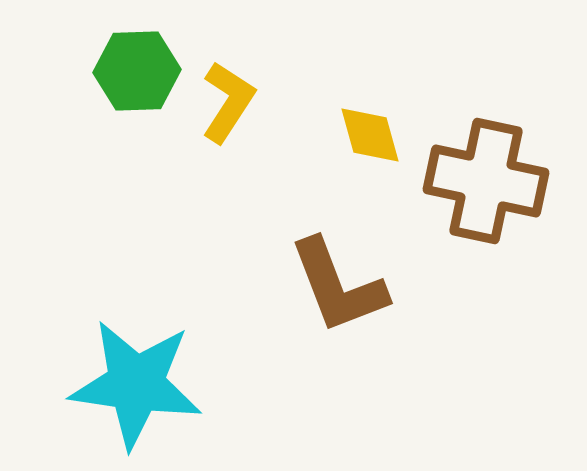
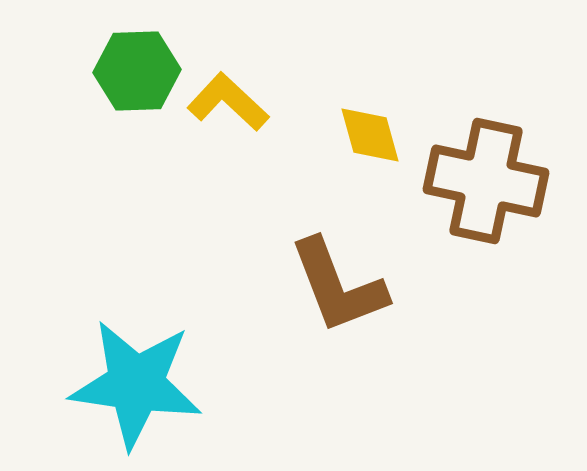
yellow L-shape: rotated 80 degrees counterclockwise
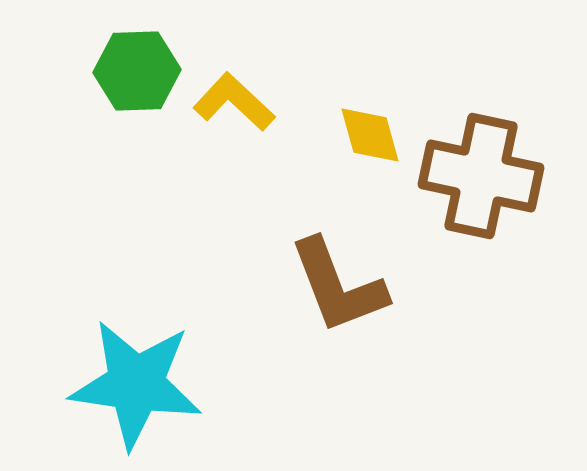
yellow L-shape: moved 6 px right
brown cross: moved 5 px left, 5 px up
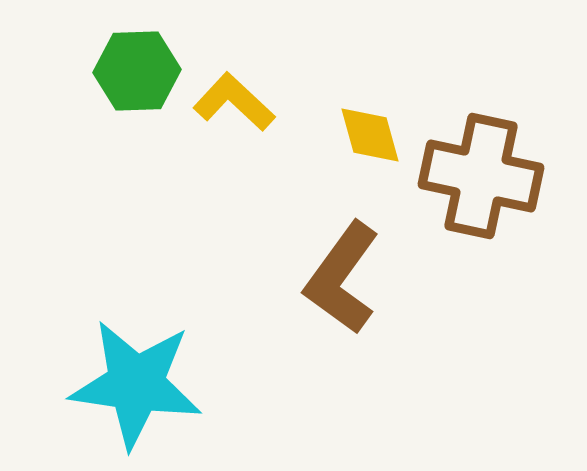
brown L-shape: moved 4 px right, 8 px up; rotated 57 degrees clockwise
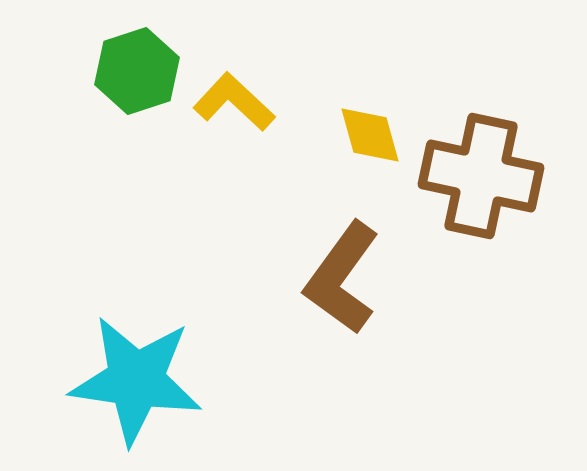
green hexagon: rotated 16 degrees counterclockwise
cyan star: moved 4 px up
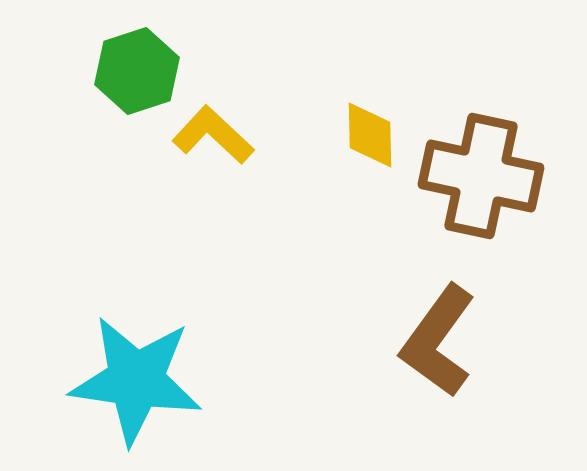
yellow L-shape: moved 21 px left, 33 px down
yellow diamond: rotated 14 degrees clockwise
brown L-shape: moved 96 px right, 63 px down
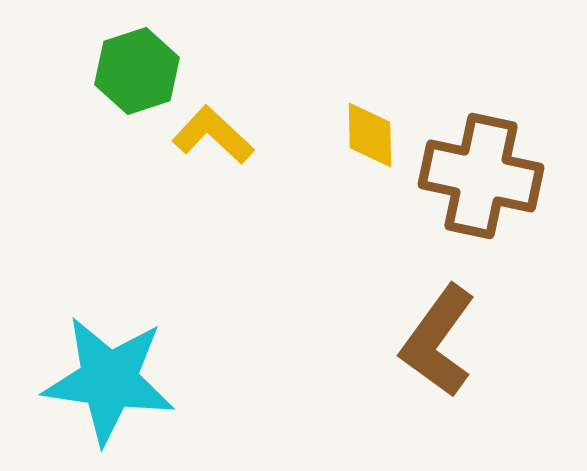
cyan star: moved 27 px left
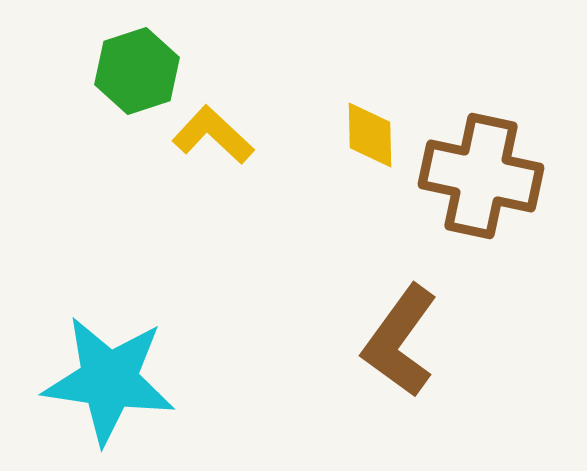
brown L-shape: moved 38 px left
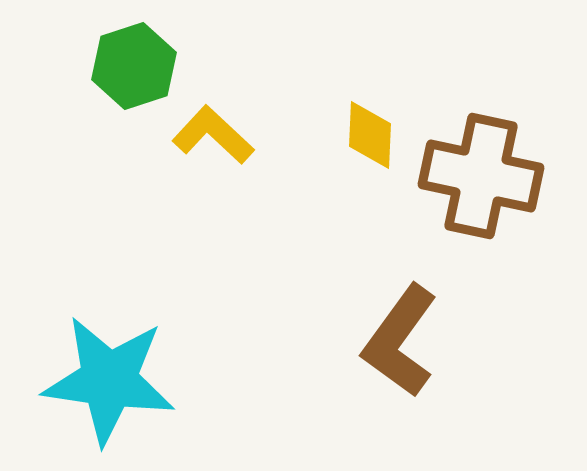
green hexagon: moved 3 px left, 5 px up
yellow diamond: rotated 4 degrees clockwise
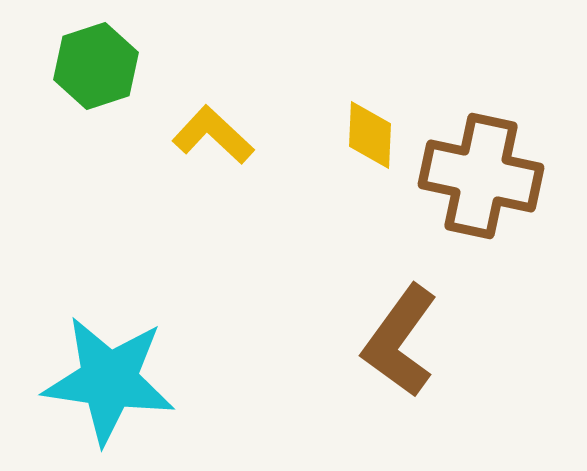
green hexagon: moved 38 px left
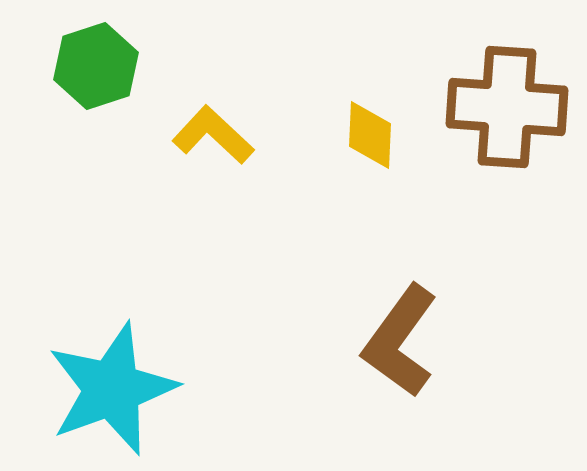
brown cross: moved 26 px right, 69 px up; rotated 8 degrees counterclockwise
cyan star: moved 3 px right, 9 px down; rotated 28 degrees counterclockwise
